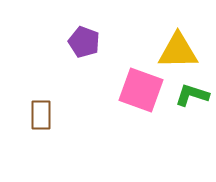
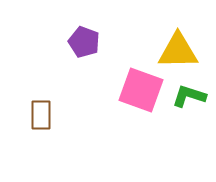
green L-shape: moved 3 px left, 1 px down
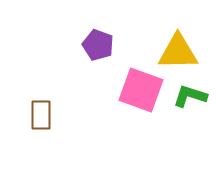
purple pentagon: moved 14 px right, 3 px down
yellow triangle: moved 1 px down
green L-shape: moved 1 px right
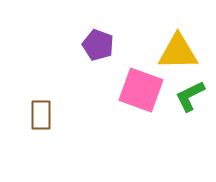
green L-shape: rotated 44 degrees counterclockwise
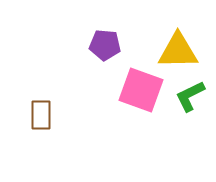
purple pentagon: moved 7 px right; rotated 16 degrees counterclockwise
yellow triangle: moved 1 px up
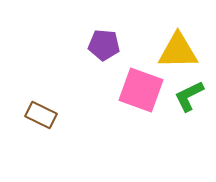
purple pentagon: moved 1 px left
green L-shape: moved 1 px left
brown rectangle: rotated 64 degrees counterclockwise
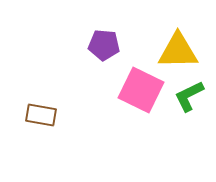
pink square: rotated 6 degrees clockwise
brown rectangle: rotated 16 degrees counterclockwise
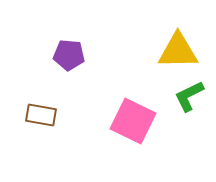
purple pentagon: moved 35 px left, 10 px down
pink square: moved 8 px left, 31 px down
